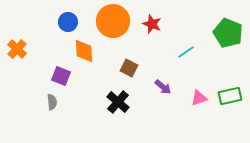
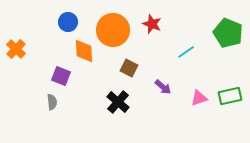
orange circle: moved 9 px down
orange cross: moved 1 px left
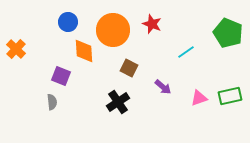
black cross: rotated 15 degrees clockwise
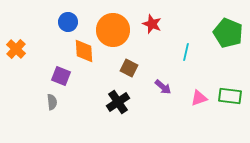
cyan line: rotated 42 degrees counterclockwise
green rectangle: rotated 20 degrees clockwise
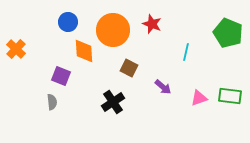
black cross: moved 5 px left
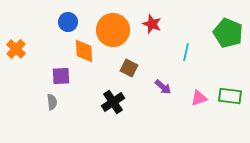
purple square: rotated 24 degrees counterclockwise
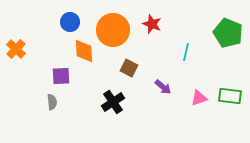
blue circle: moved 2 px right
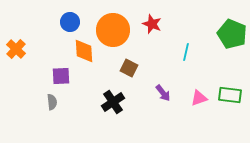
green pentagon: moved 4 px right, 1 px down
purple arrow: moved 6 px down; rotated 12 degrees clockwise
green rectangle: moved 1 px up
